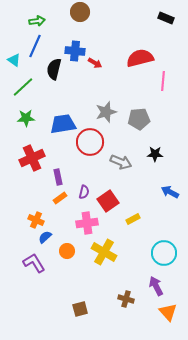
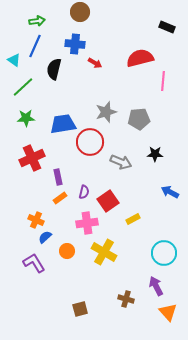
black rectangle: moved 1 px right, 9 px down
blue cross: moved 7 px up
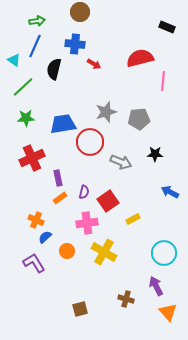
red arrow: moved 1 px left, 1 px down
purple rectangle: moved 1 px down
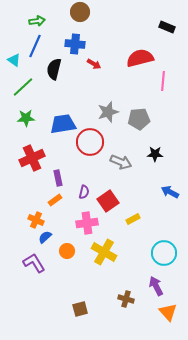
gray star: moved 2 px right
orange rectangle: moved 5 px left, 2 px down
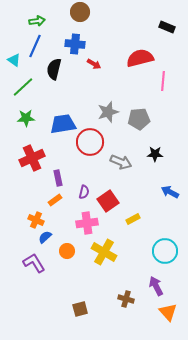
cyan circle: moved 1 px right, 2 px up
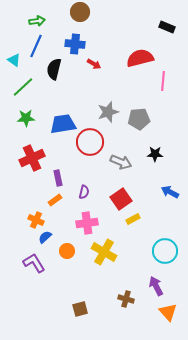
blue line: moved 1 px right
red square: moved 13 px right, 2 px up
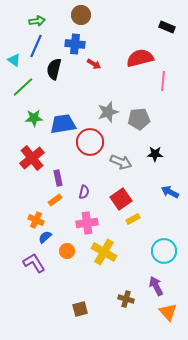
brown circle: moved 1 px right, 3 px down
green star: moved 8 px right
red cross: rotated 15 degrees counterclockwise
cyan circle: moved 1 px left
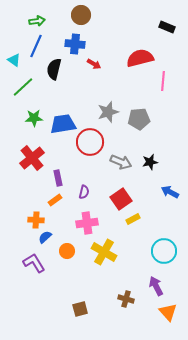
black star: moved 5 px left, 8 px down; rotated 14 degrees counterclockwise
orange cross: rotated 21 degrees counterclockwise
